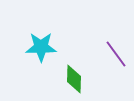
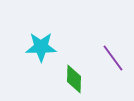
purple line: moved 3 px left, 4 px down
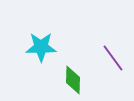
green diamond: moved 1 px left, 1 px down
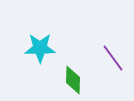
cyan star: moved 1 px left, 1 px down
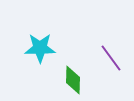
purple line: moved 2 px left
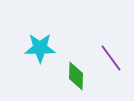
green diamond: moved 3 px right, 4 px up
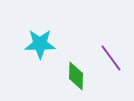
cyan star: moved 4 px up
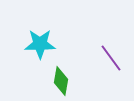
green diamond: moved 15 px left, 5 px down; rotated 8 degrees clockwise
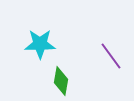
purple line: moved 2 px up
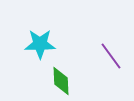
green diamond: rotated 12 degrees counterclockwise
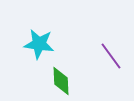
cyan star: moved 1 px left; rotated 8 degrees clockwise
